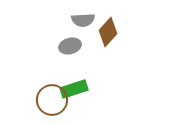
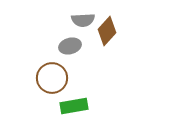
brown diamond: moved 1 px left, 1 px up
green rectangle: moved 17 px down; rotated 8 degrees clockwise
brown circle: moved 22 px up
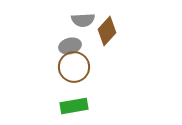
brown circle: moved 22 px right, 11 px up
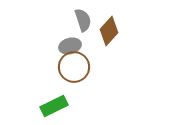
gray semicircle: rotated 105 degrees counterclockwise
brown diamond: moved 2 px right
green rectangle: moved 20 px left; rotated 16 degrees counterclockwise
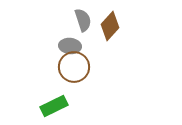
brown diamond: moved 1 px right, 5 px up
gray ellipse: rotated 20 degrees clockwise
